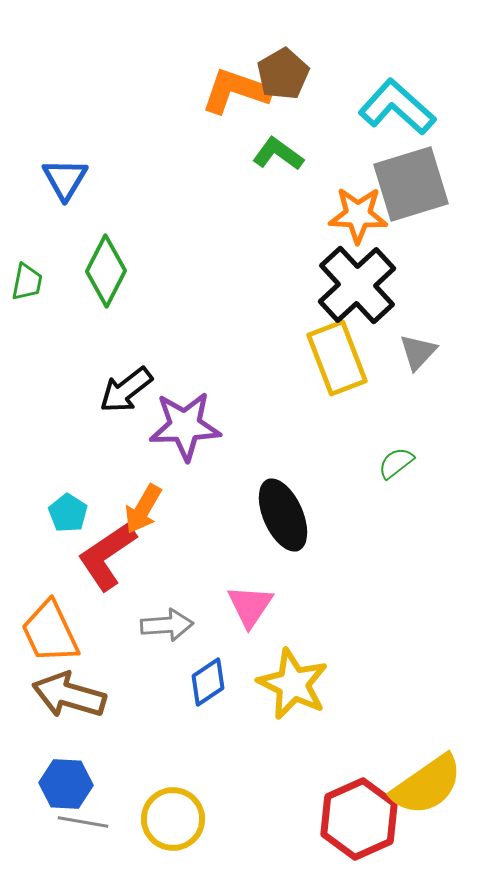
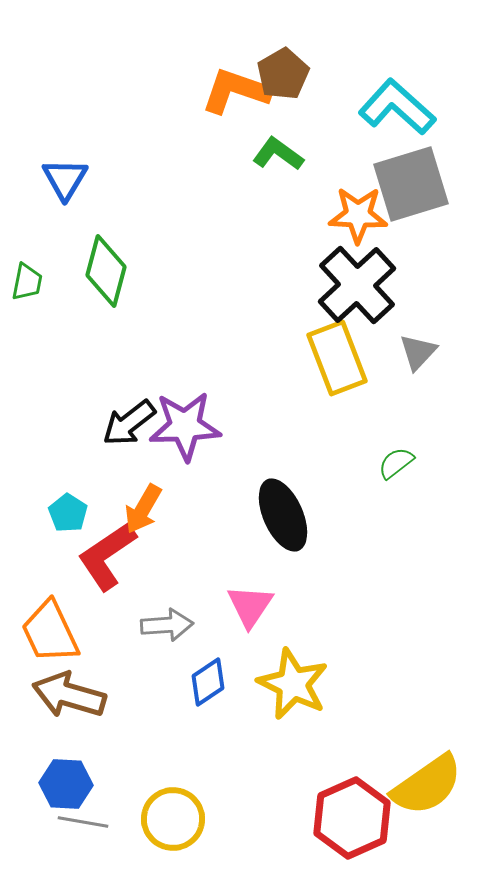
green diamond: rotated 12 degrees counterclockwise
black arrow: moved 3 px right, 33 px down
red hexagon: moved 7 px left, 1 px up
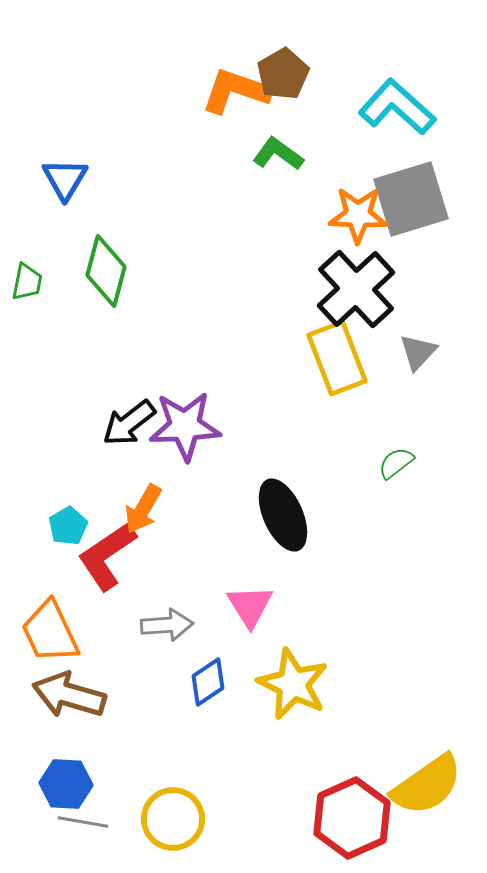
gray square: moved 15 px down
black cross: moved 1 px left, 4 px down
cyan pentagon: moved 13 px down; rotated 9 degrees clockwise
pink triangle: rotated 6 degrees counterclockwise
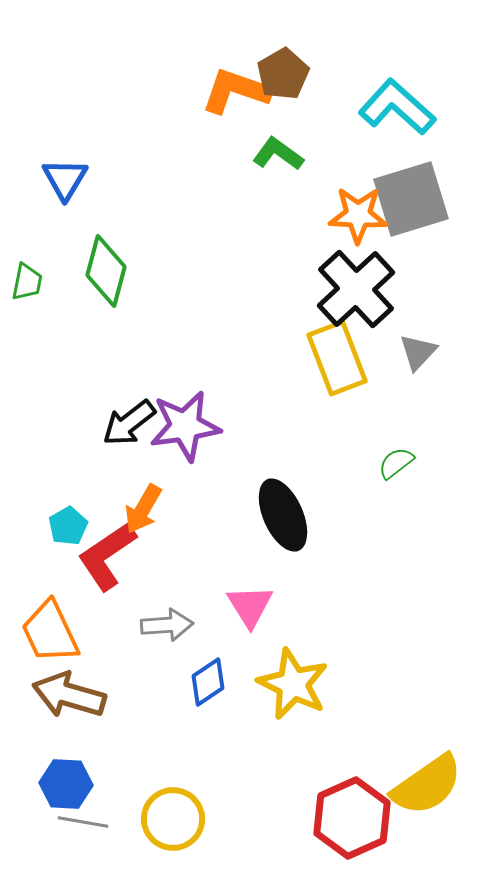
purple star: rotated 6 degrees counterclockwise
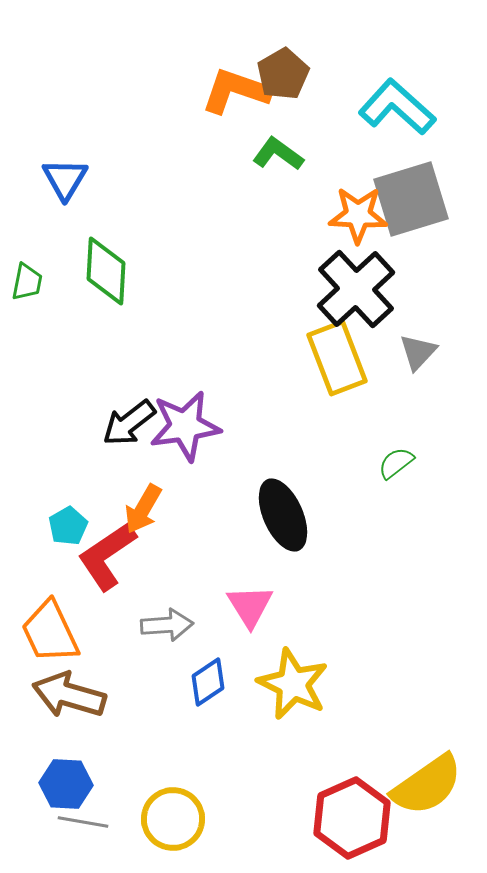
green diamond: rotated 12 degrees counterclockwise
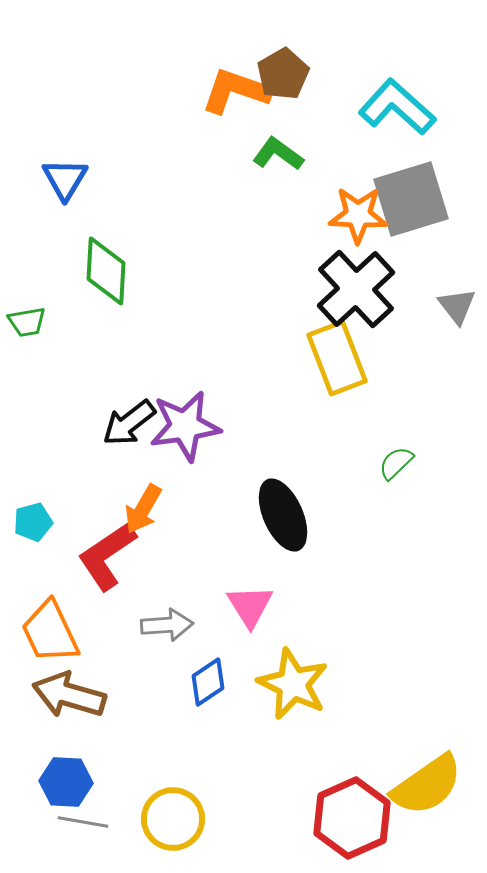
green trapezoid: moved 40 px down; rotated 69 degrees clockwise
gray triangle: moved 39 px right, 46 px up; rotated 21 degrees counterclockwise
green semicircle: rotated 6 degrees counterclockwise
cyan pentagon: moved 35 px left, 4 px up; rotated 15 degrees clockwise
blue hexagon: moved 2 px up
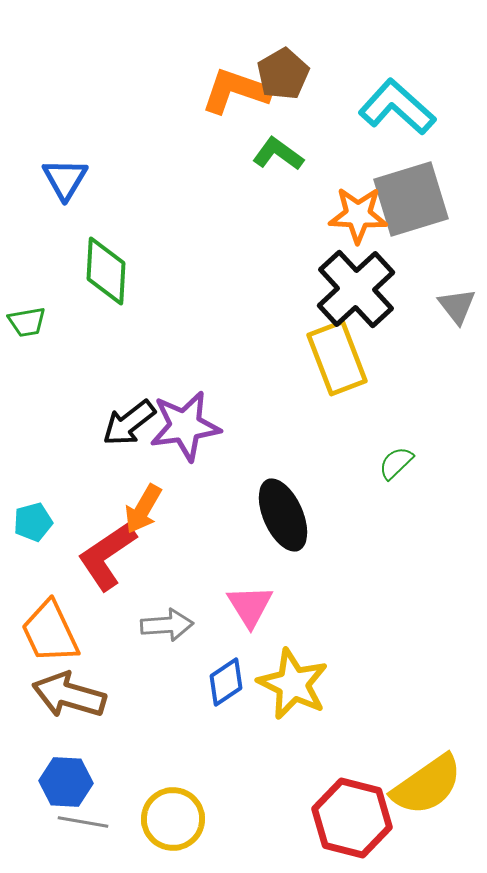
blue diamond: moved 18 px right
red hexagon: rotated 22 degrees counterclockwise
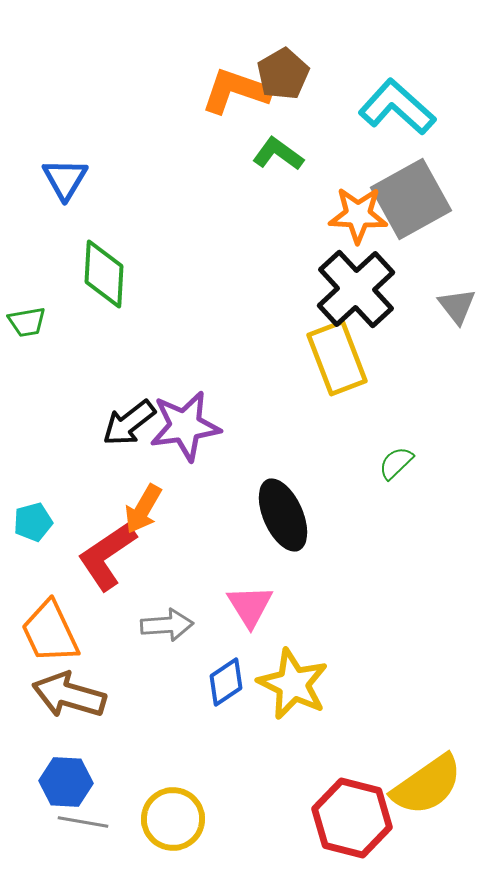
gray square: rotated 12 degrees counterclockwise
green diamond: moved 2 px left, 3 px down
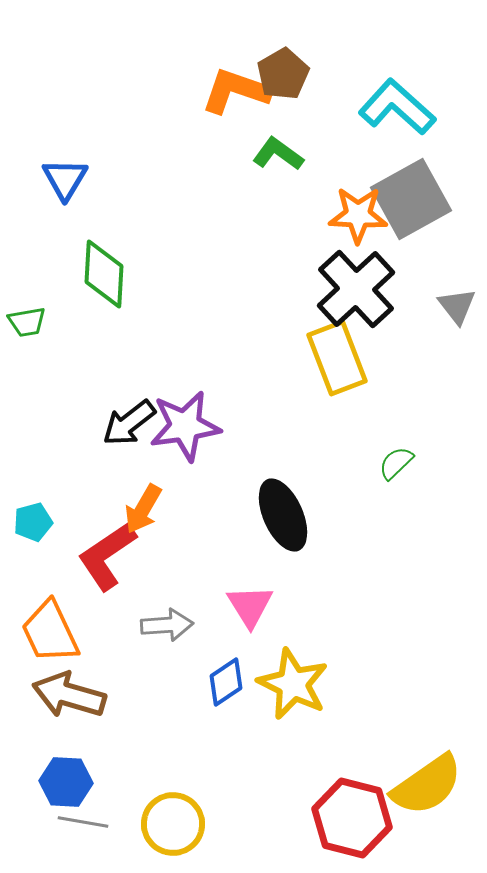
yellow circle: moved 5 px down
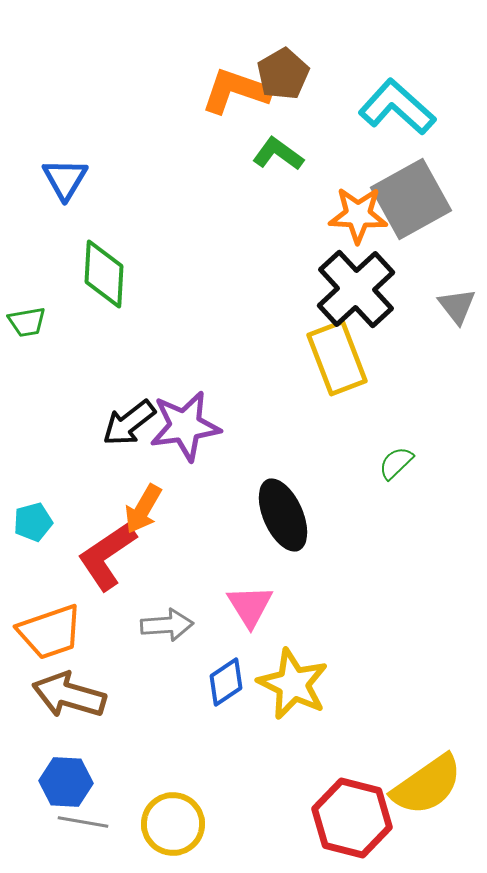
orange trapezoid: rotated 84 degrees counterclockwise
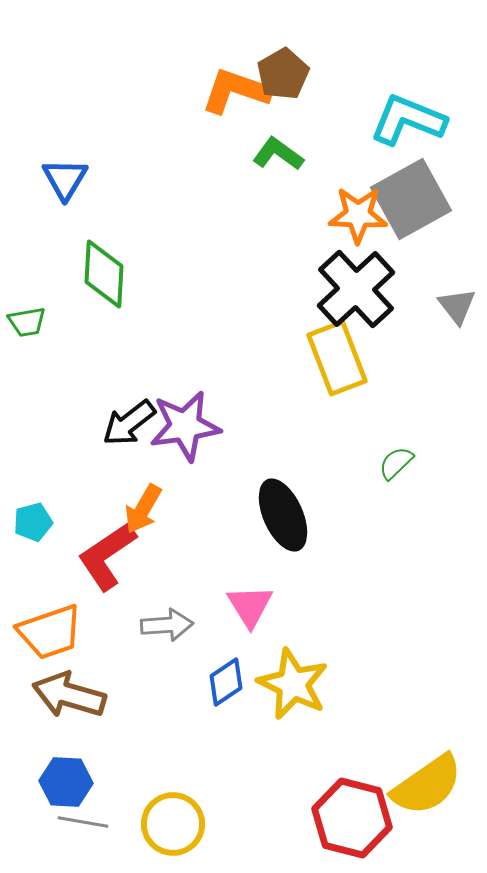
cyan L-shape: moved 11 px right, 13 px down; rotated 20 degrees counterclockwise
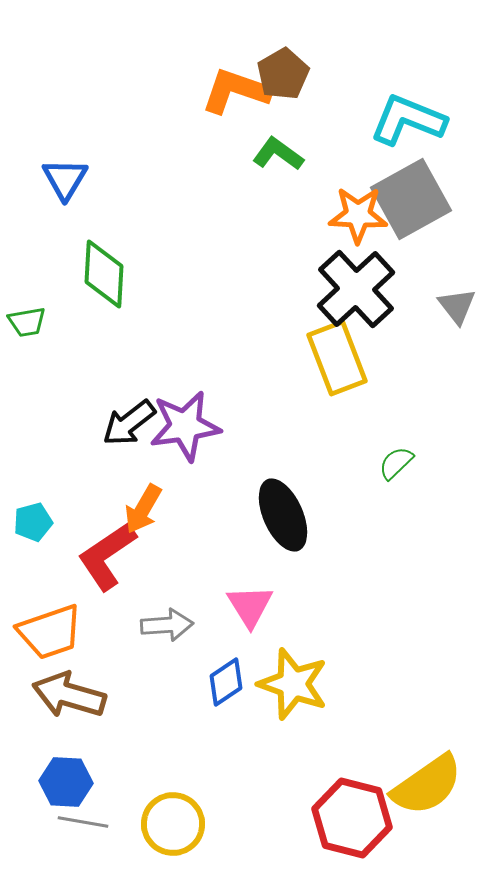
yellow star: rotated 6 degrees counterclockwise
